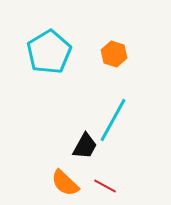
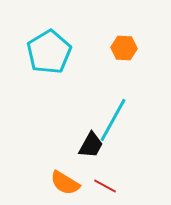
orange hexagon: moved 10 px right, 6 px up; rotated 15 degrees counterclockwise
black trapezoid: moved 6 px right, 1 px up
orange semicircle: rotated 12 degrees counterclockwise
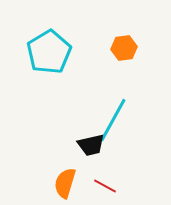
orange hexagon: rotated 10 degrees counterclockwise
black trapezoid: rotated 48 degrees clockwise
orange semicircle: rotated 76 degrees clockwise
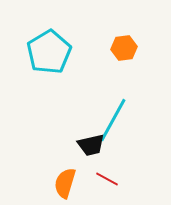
red line: moved 2 px right, 7 px up
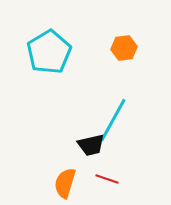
red line: rotated 10 degrees counterclockwise
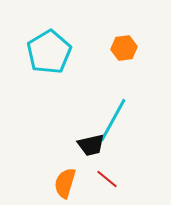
red line: rotated 20 degrees clockwise
